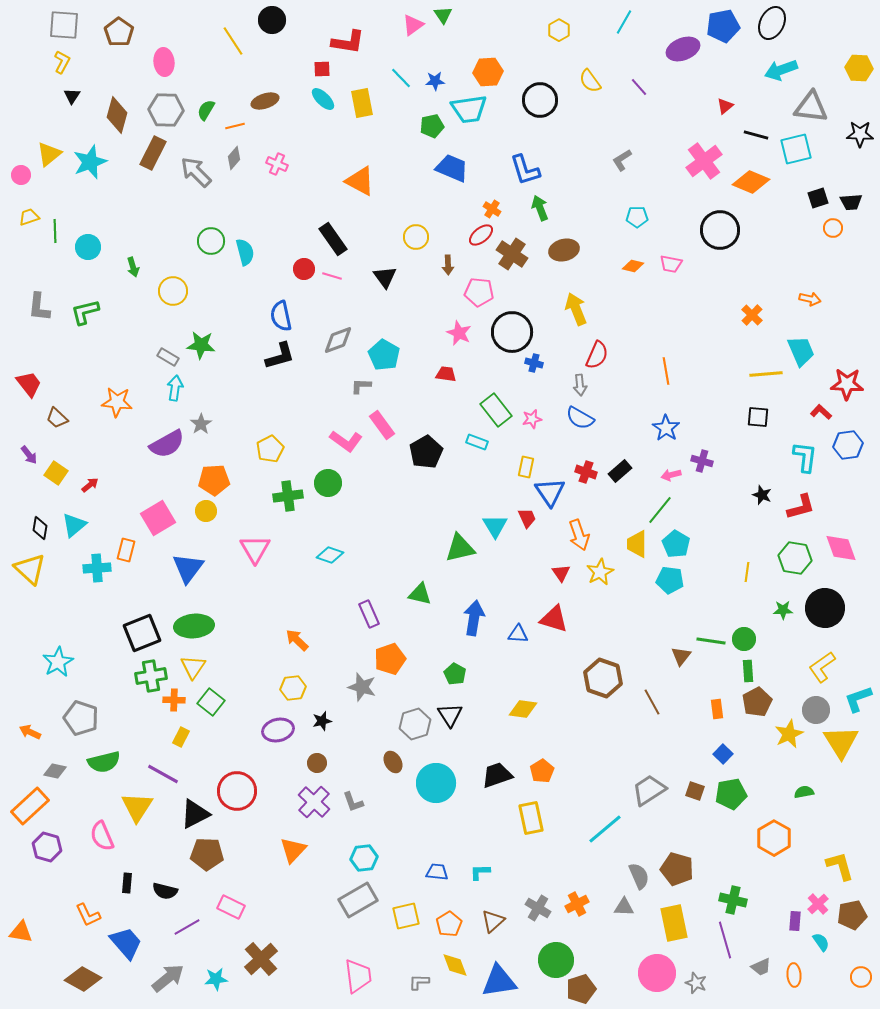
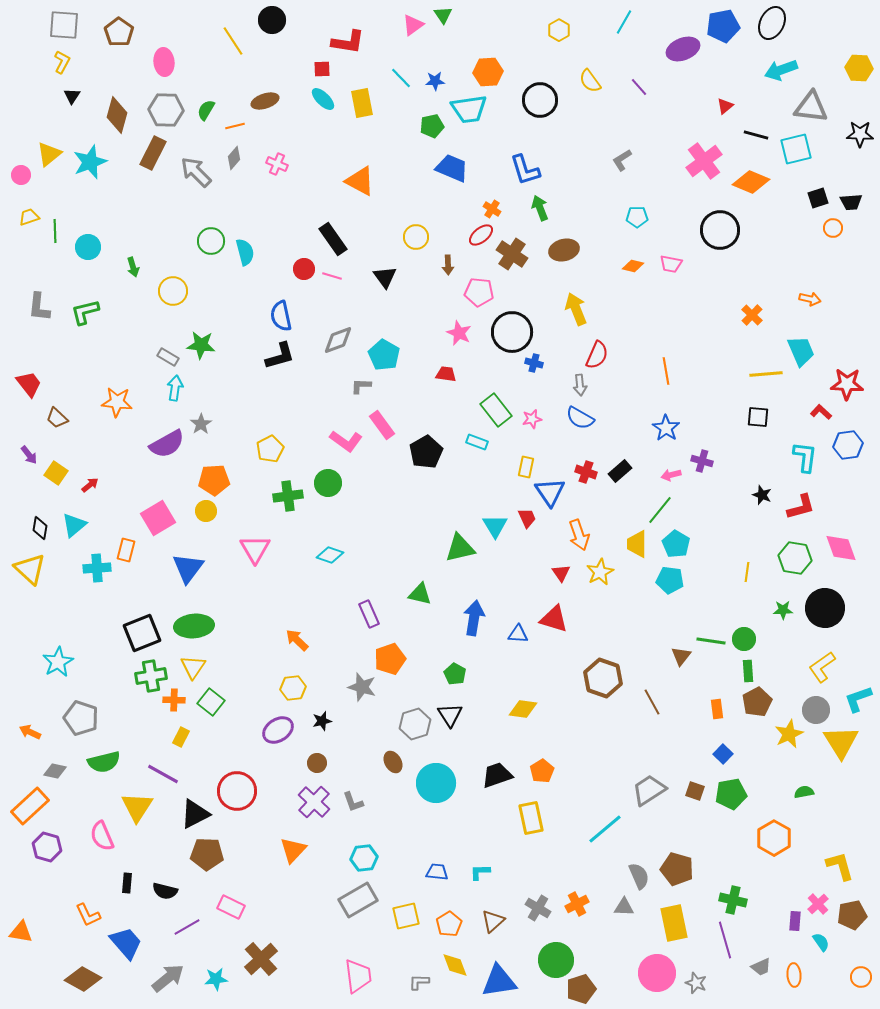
purple ellipse at (278, 730): rotated 20 degrees counterclockwise
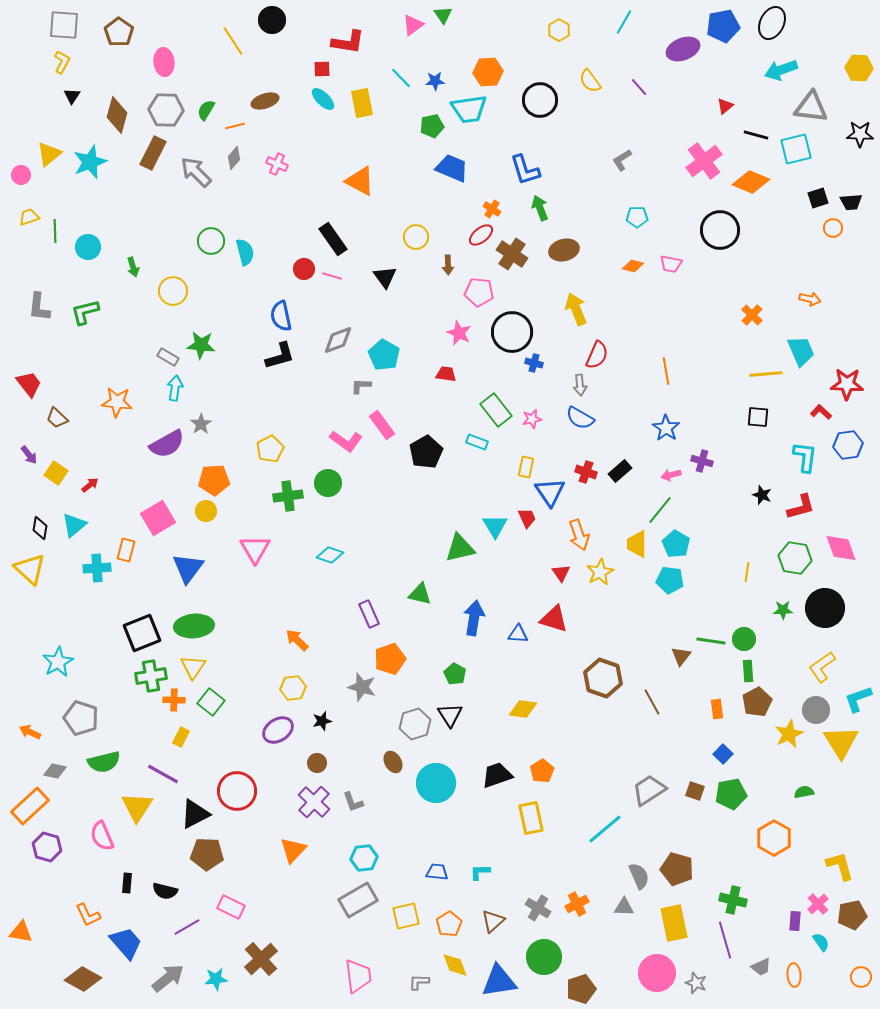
green circle at (556, 960): moved 12 px left, 3 px up
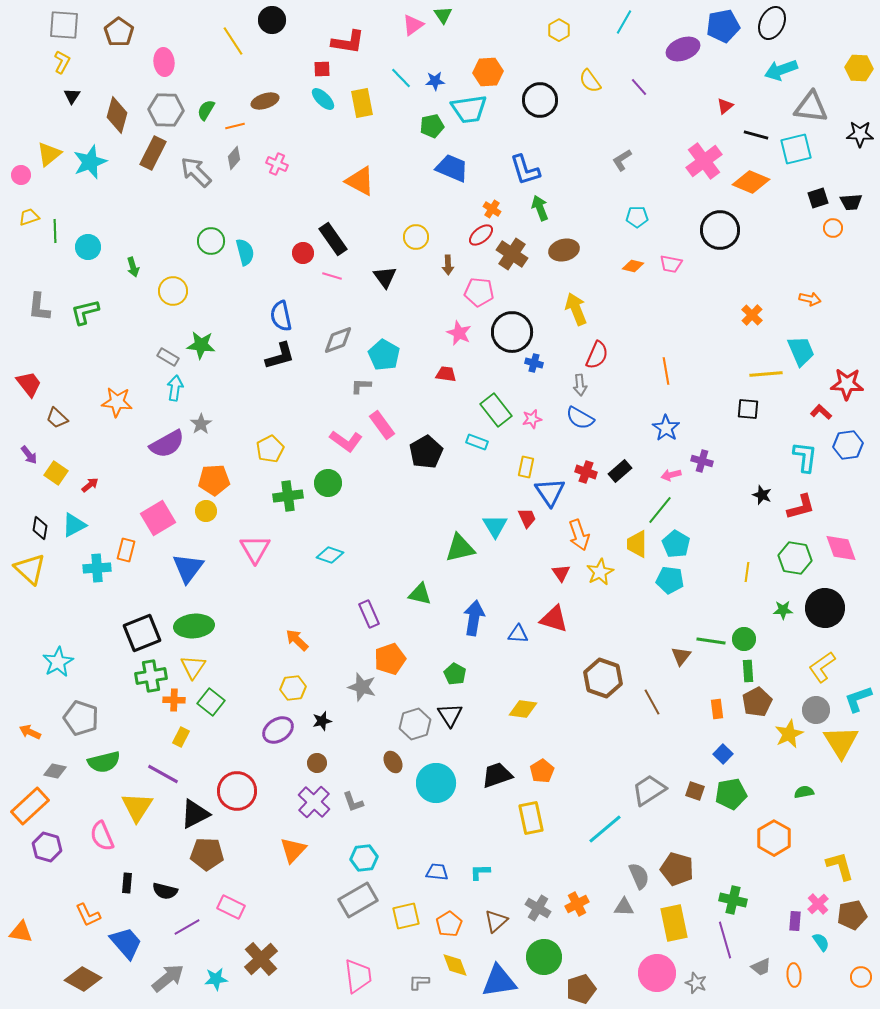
red circle at (304, 269): moved 1 px left, 16 px up
black square at (758, 417): moved 10 px left, 8 px up
cyan triangle at (74, 525): rotated 12 degrees clockwise
brown triangle at (493, 921): moved 3 px right
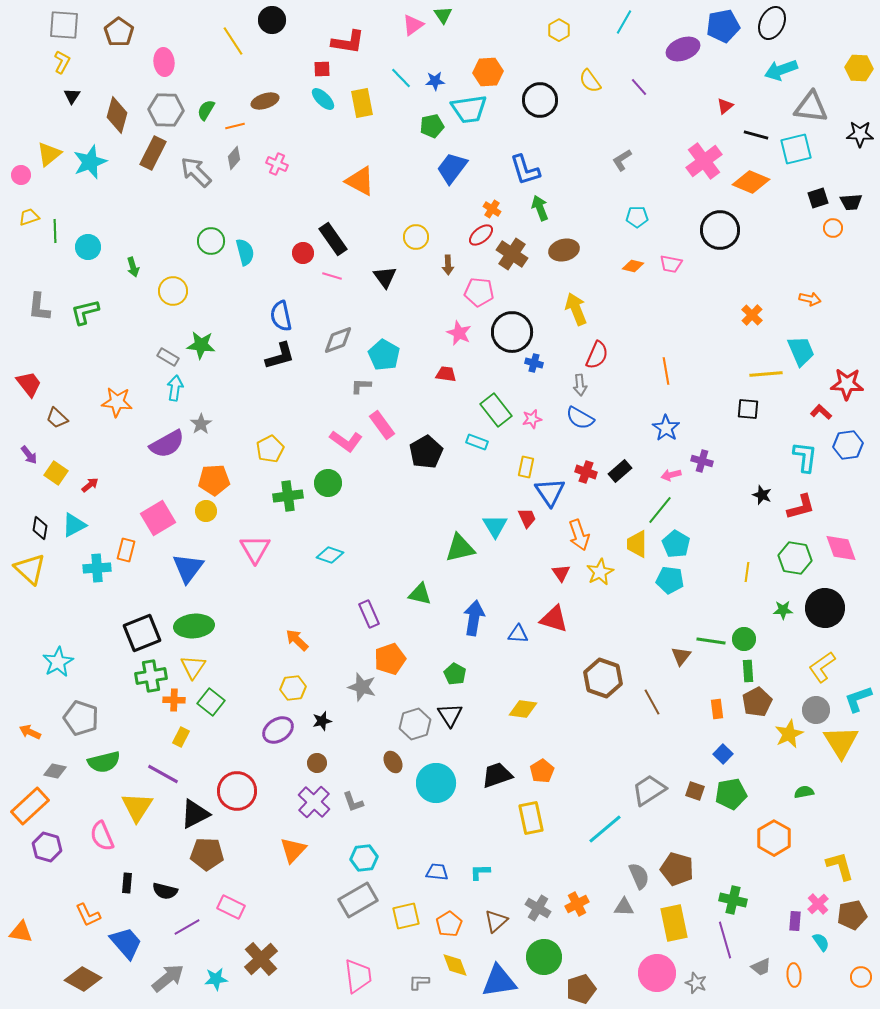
blue trapezoid at (452, 168): rotated 76 degrees counterclockwise
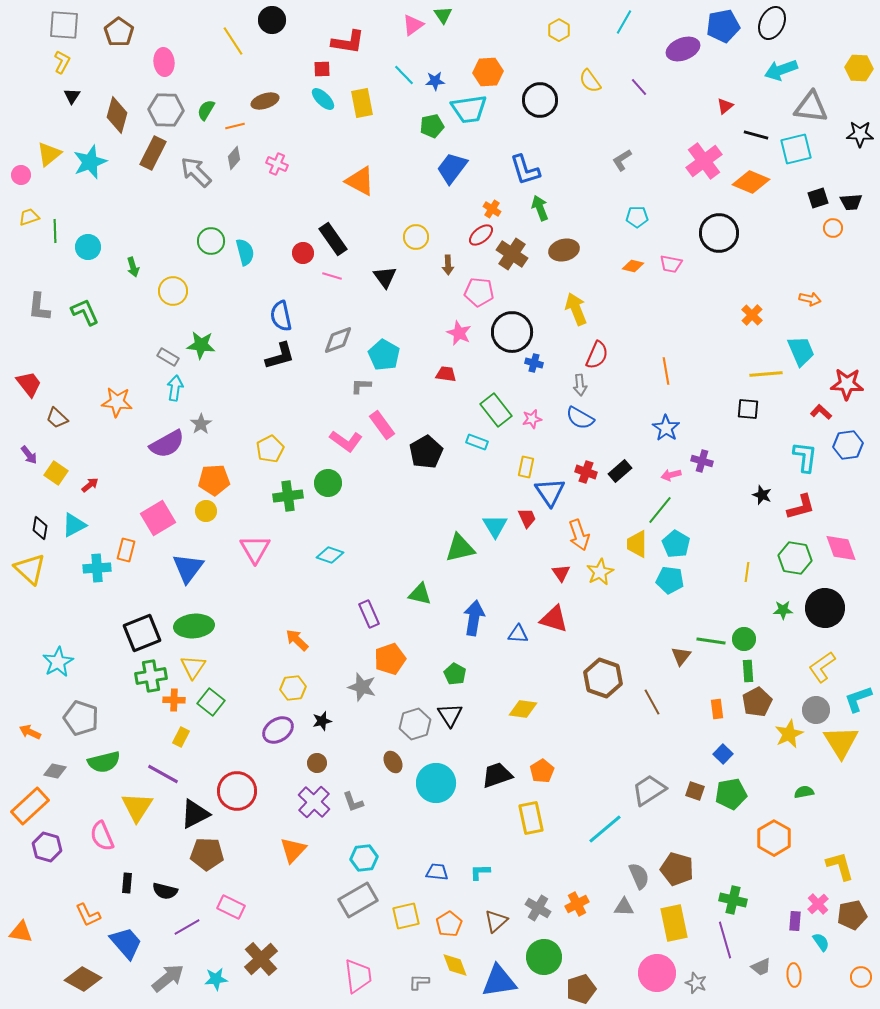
cyan line at (401, 78): moved 3 px right, 3 px up
black circle at (720, 230): moved 1 px left, 3 px down
green L-shape at (85, 312): rotated 80 degrees clockwise
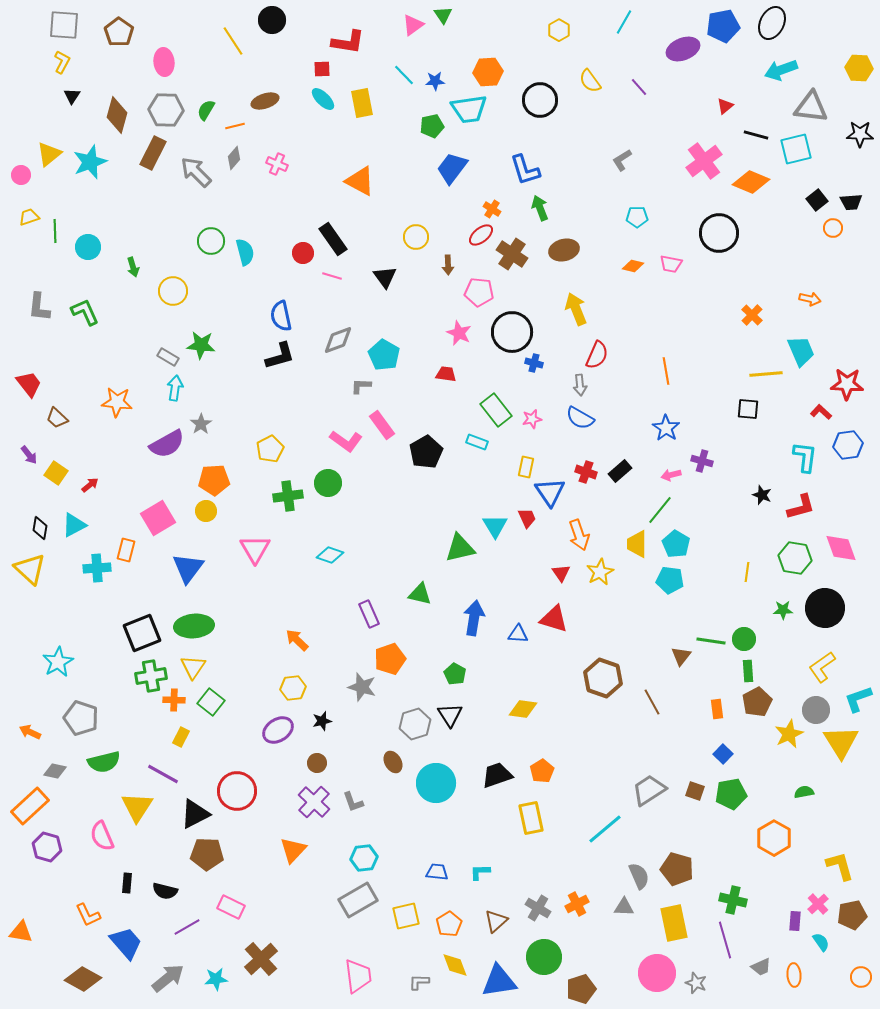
black square at (818, 198): moved 1 px left, 2 px down; rotated 20 degrees counterclockwise
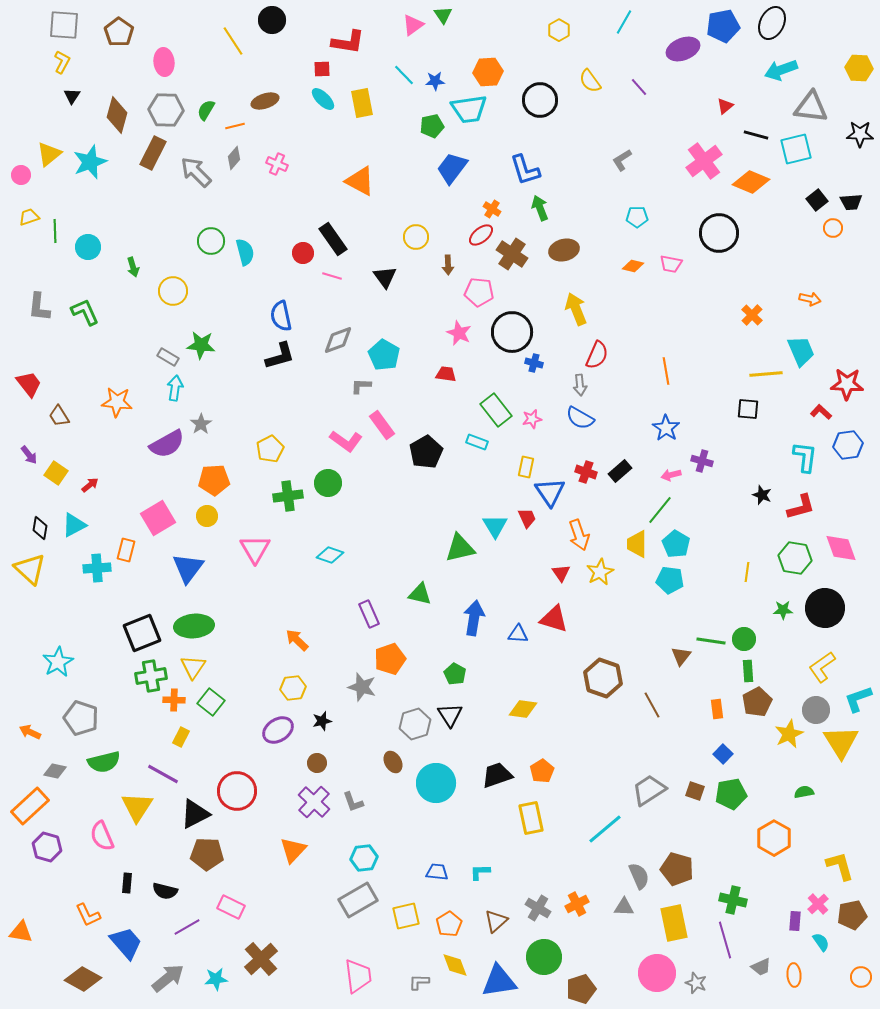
brown trapezoid at (57, 418): moved 2 px right, 2 px up; rotated 15 degrees clockwise
yellow circle at (206, 511): moved 1 px right, 5 px down
brown line at (652, 702): moved 3 px down
